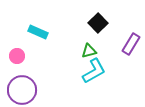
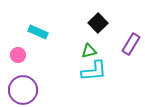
pink circle: moved 1 px right, 1 px up
cyan L-shape: rotated 24 degrees clockwise
purple circle: moved 1 px right
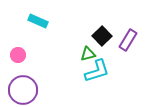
black square: moved 4 px right, 13 px down
cyan rectangle: moved 11 px up
purple rectangle: moved 3 px left, 4 px up
green triangle: moved 1 px left, 3 px down
cyan L-shape: moved 3 px right; rotated 12 degrees counterclockwise
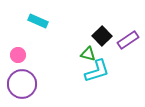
purple rectangle: rotated 25 degrees clockwise
green triangle: rotated 28 degrees clockwise
purple circle: moved 1 px left, 6 px up
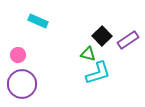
cyan L-shape: moved 1 px right, 2 px down
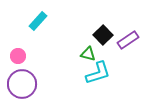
cyan rectangle: rotated 72 degrees counterclockwise
black square: moved 1 px right, 1 px up
pink circle: moved 1 px down
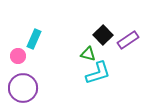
cyan rectangle: moved 4 px left, 18 px down; rotated 18 degrees counterclockwise
purple circle: moved 1 px right, 4 px down
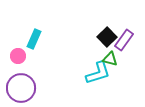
black square: moved 4 px right, 2 px down
purple rectangle: moved 4 px left; rotated 20 degrees counterclockwise
green triangle: moved 22 px right, 5 px down
purple circle: moved 2 px left
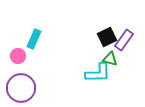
black square: rotated 18 degrees clockwise
cyan L-shape: rotated 16 degrees clockwise
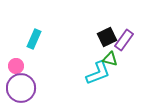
pink circle: moved 2 px left, 10 px down
cyan L-shape: rotated 20 degrees counterclockwise
